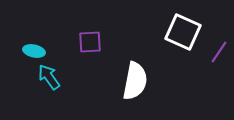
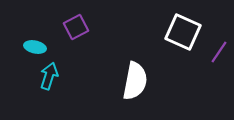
purple square: moved 14 px left, 15 px up; rotated 25 degrees counterclockwise
cyan ellipse: moved 1 px right, 4 px up
cyan arrow: moved 1 px up; rotated 52 degrees clockwise
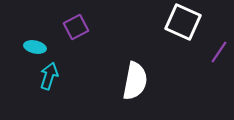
white square: moved 10 px up
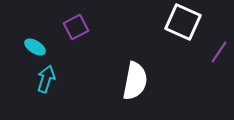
cyan ellipse: rotated 20 degrees clockwise
cyan arrow: moved 3 px left, 3 px down
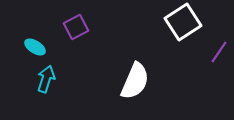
white square: rotated 33 degrees clockwise
white semicircle: rotated 12 degrees clockwise
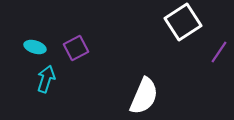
purple square: moved 21 px down
cyan ellipse: rotated 15 degrees counterclockwise
white semicircle: moved 9 px right, 15 px down
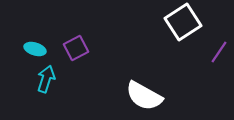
cyan ellipse: moved 2 px down
white semicircle: rotated 96 degrees clockwise
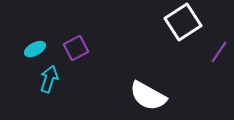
cyan ellipse: rotated 45 degrees counterclockwise
cyan arrow: moved 3 px right
white semicircle: moved 4 px right
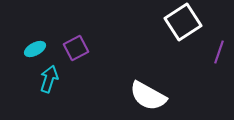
purple line: rotated 15 degrees counterclockwise
